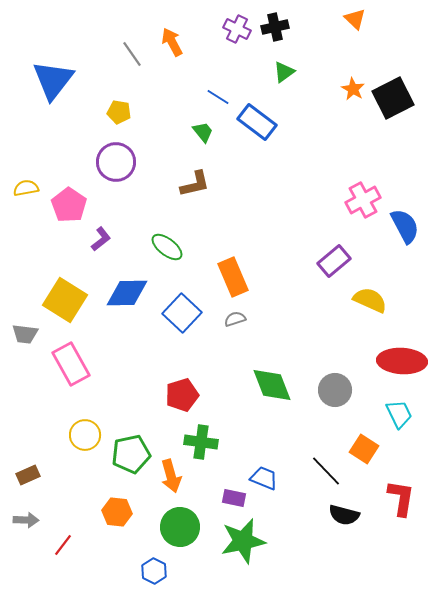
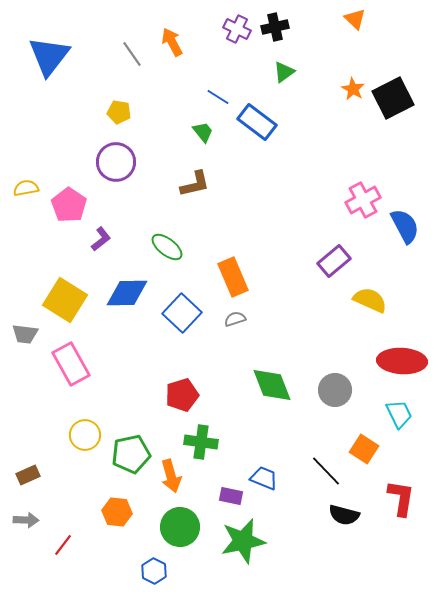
blue triangle at (53, 80): moved 4 px left, 24 px up
purple rectangle at (234, 498): moved 3 px left, 2 px up
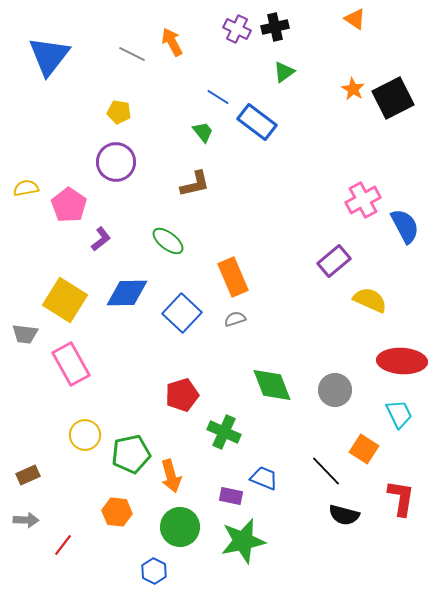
orange triangle at (355, 19): rotated 10 degrees counterclockwise
gray line at (132, 54): rotated 28 degrees counterclockwise
green ellipse at (167, 247): moved 1 px right, 6 px up
green cross at (201, 442): moved 23 px right, 10 px up; rotated 16 degrees clockwise
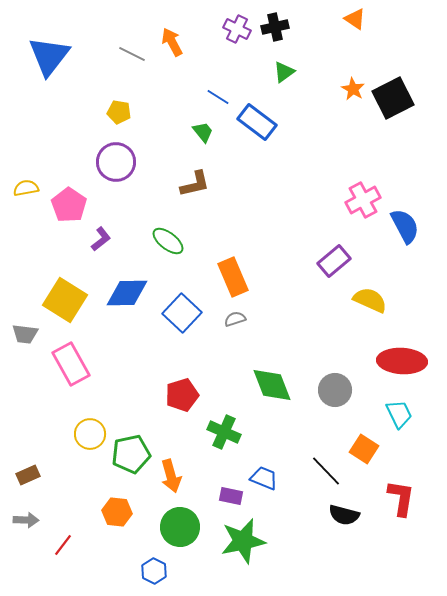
yellow circle at (85, 435): moved 5 px right, 1 px up
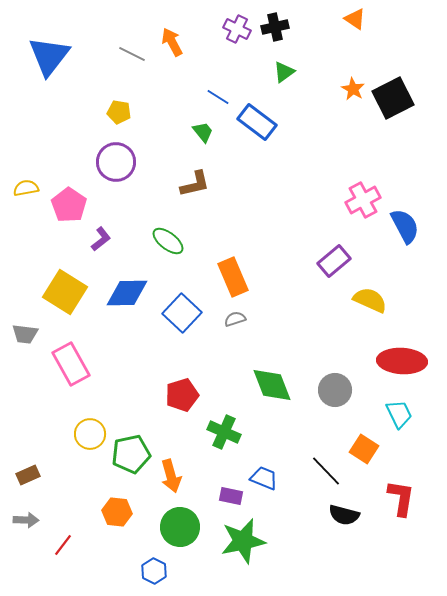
yellow square at (65, 300): moved 8 px up
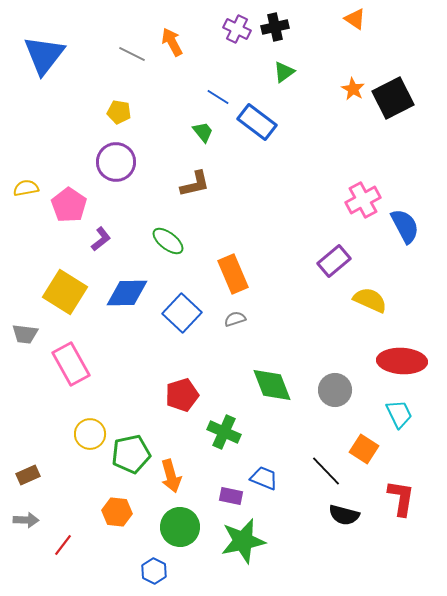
blue triangle at (49, 56): moved 5 px left, 1 px up
orange rectangle at (233, 277): moved 3 px up
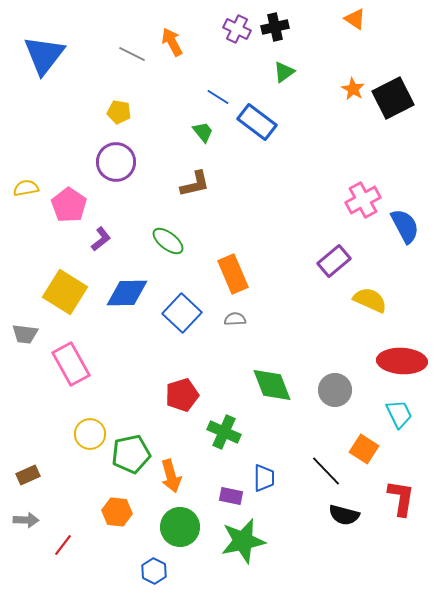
gray semicircle at (235, 319): rotated 15 degrees clockwise
blue trapezoid at (264, 478): rotated 68 degrees clockwise
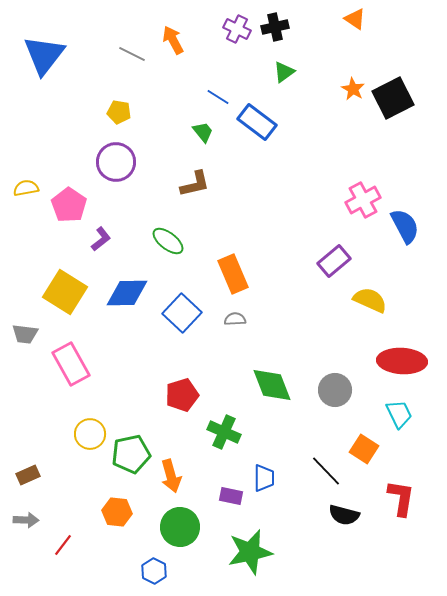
orange arrow at (172, 42): moved 1 px right, 2 px up
green star at (243, 541): moved 7 px right, 11 px down
